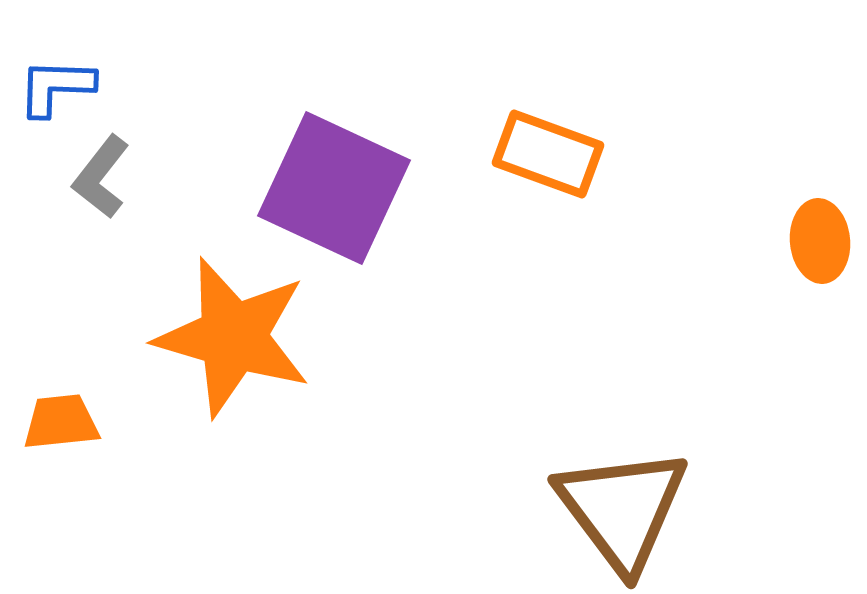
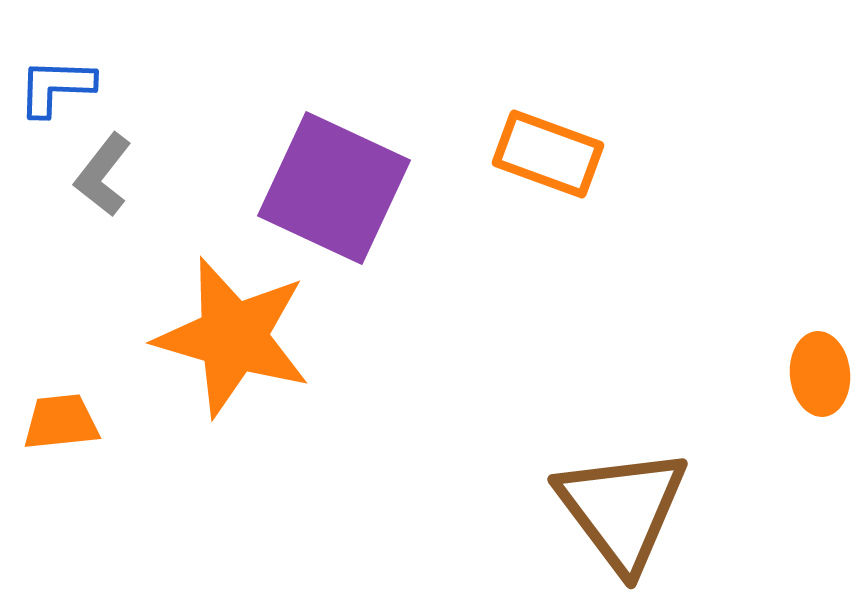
gray L-shape: moved 2 px right, 2 px up
orange ellipse: moved 133 px down
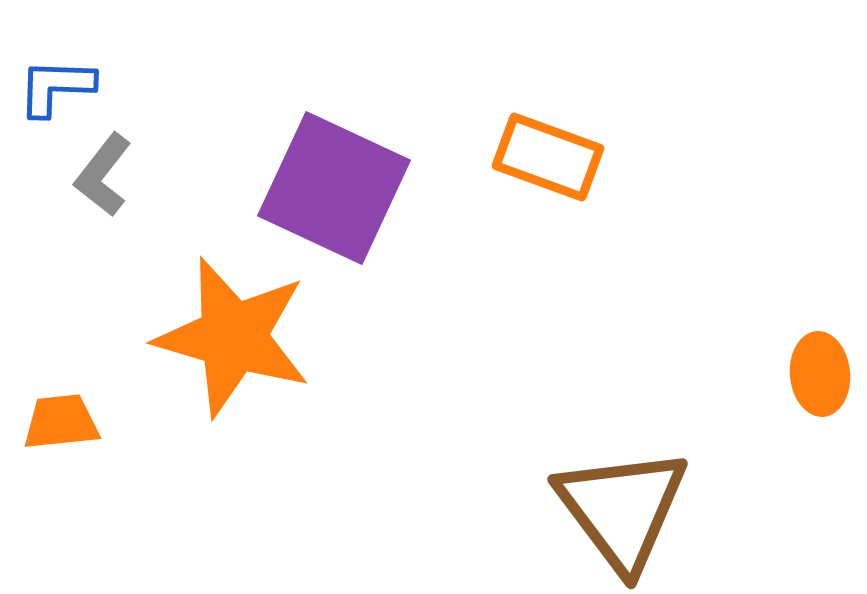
orange rectangle: moved 3 px down
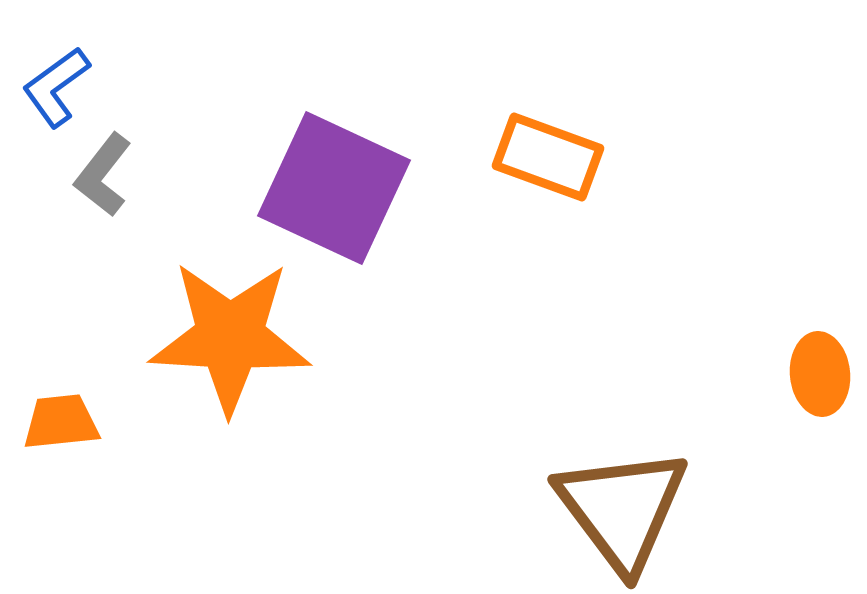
blue L-shape: rotated 38 degrees counterclockwise
orange star: moved 3 px left; rotated 13 degrees counterclockwise
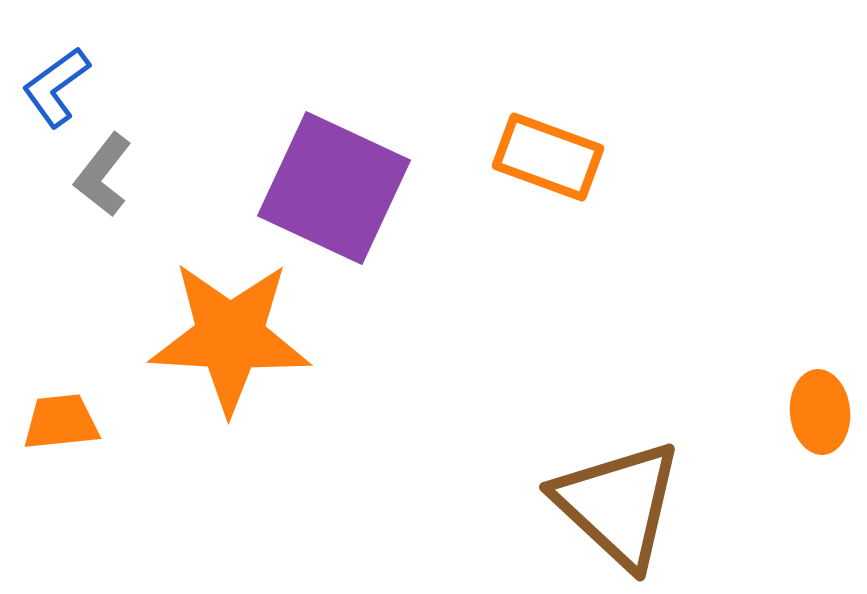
orange ellipse: moved 38 px down
brown triangle: moved 4 px left, 5 px up; rotated 10 degrees counterclockwise
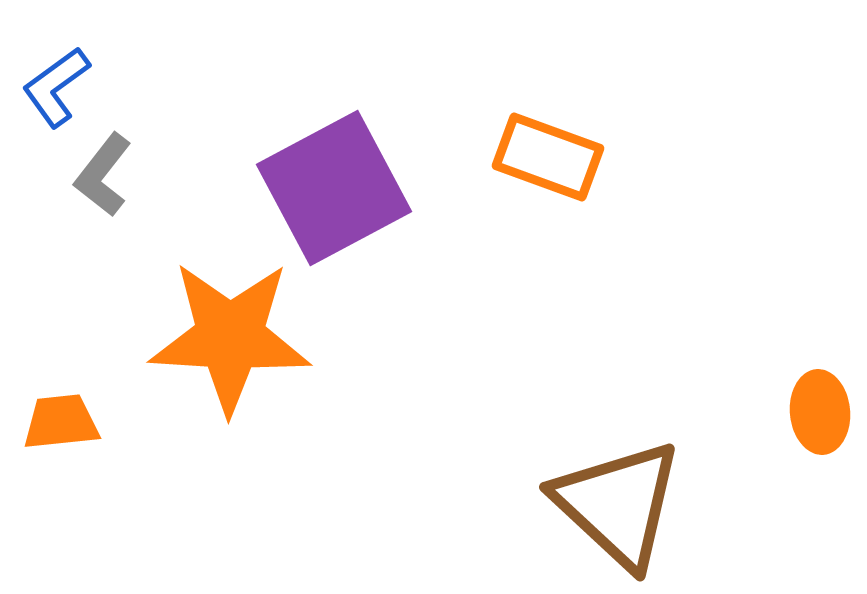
purple square: rotated 37 degrees clockwise
